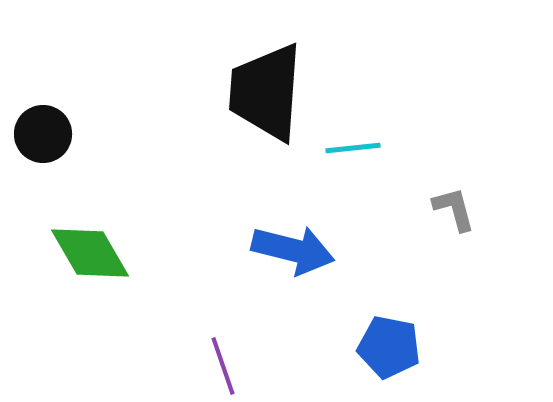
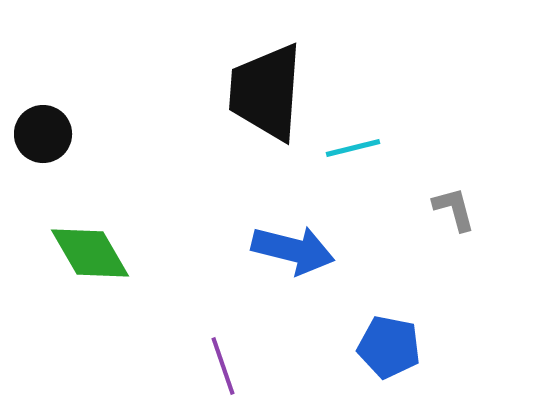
cyan line: rotated 8 degrees counterclockwise
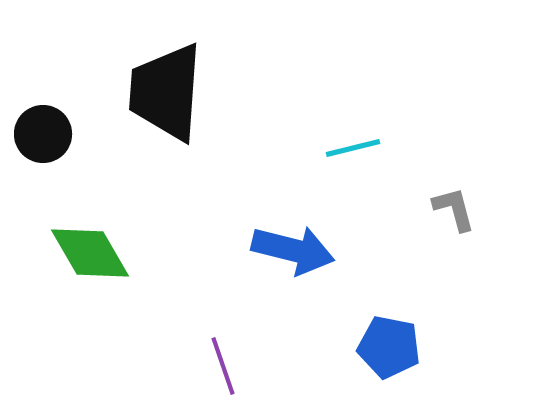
black trapezoid: moved 100 px left
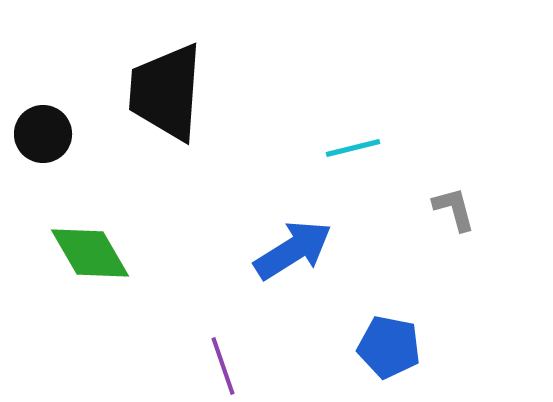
blue arrow: rotated 46 degrees counterclockwise
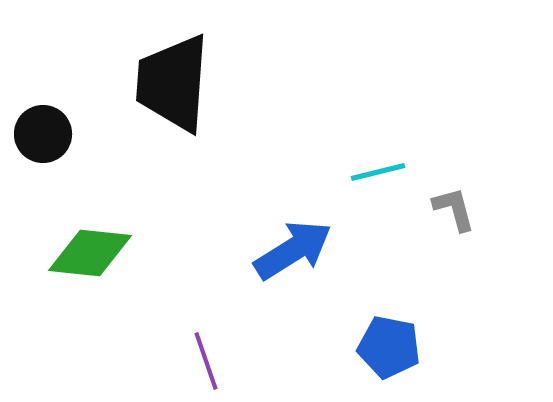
black trapezoid: moved 7 px right, 9 px up
cyan line: moved 25 px right, 24 px down
green diamond: rotated 54 degrees counterclockwise
purple line: moved 17 px left, 5 px up
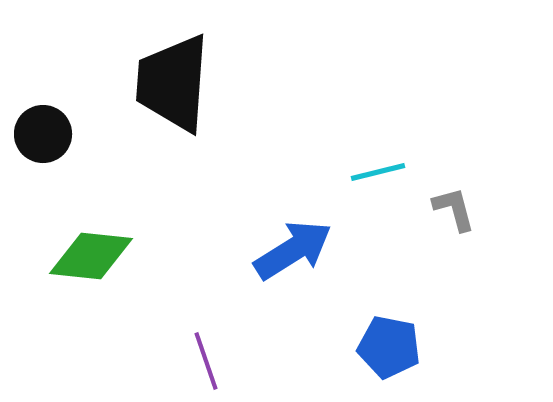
green diamond: moved 1 px right, 3 px down
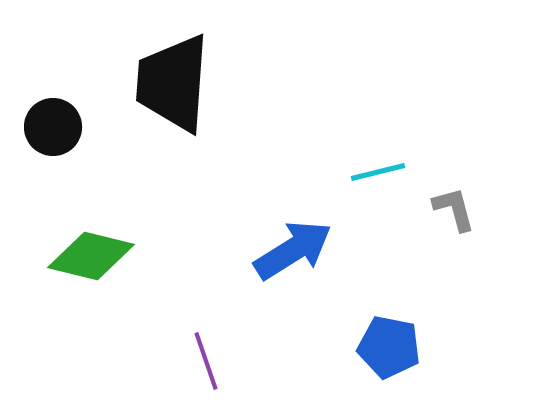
black circle: moved 10 px right, 7 px up
green diamond: rotated 8 degrees clockwise
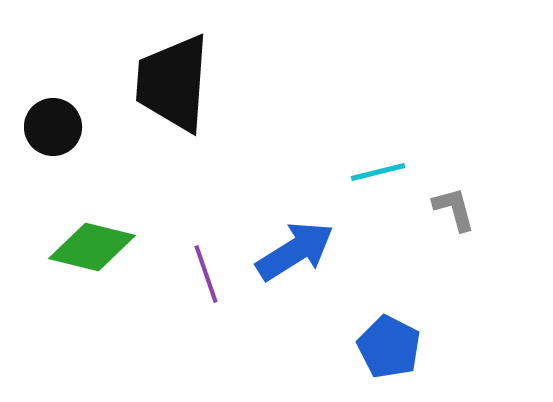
blue arrow: moved 2 px right, 1 px down
green diamond: moved 1 px right, 9 px up
blue pentagon: rotated 16 degrees clockwise
purple line: moved 87 px up
